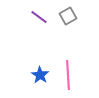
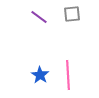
gray square: moved 4 px right, 2 px up; rotated 24 degrees clockwise
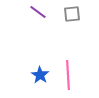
purple line: moved 1 px left, 5 px up
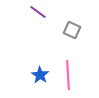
gray square: moved 16 px down; rotated 30 degrees clockwise
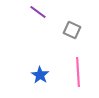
pink line: moved 10 px right, 3 px up
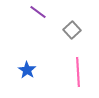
gray square: rotated 24 degrees clockwise
blue star: moved 13 px left, 5 px up
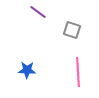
gray square: rotated 30 degrees counterclockwise
blue star: rotated 30 degrees counterclockwise
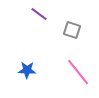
purple line: moved 1 px right, 2 px down
pink line: rotated 36 degrees counterclockwise
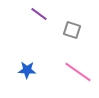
pink line: rotated 16 degrees counterclockwise
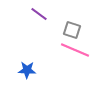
pink line: moved 3 px left, 22 px up; rotated 12 degrees counterclockwise
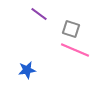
gray square: moved 1 px left, 1 px up
blue star: rotated 12 degrees counterclockwise
